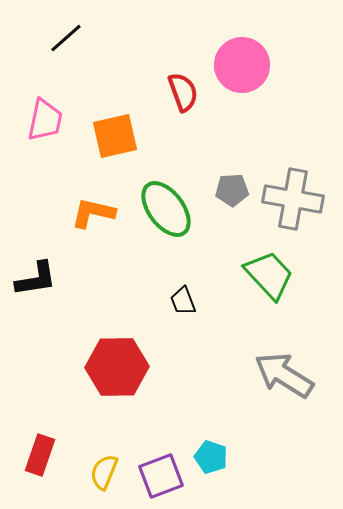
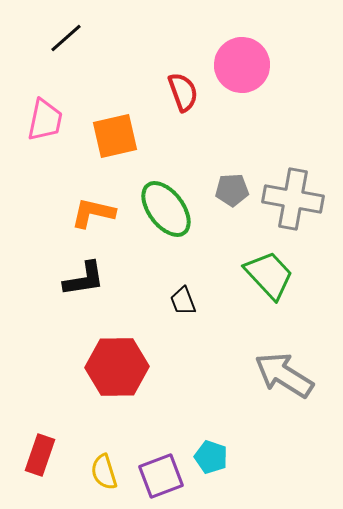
black L-shape: moved 48 px right
yellow semicircle: rotated 39 degrees counterclockwise
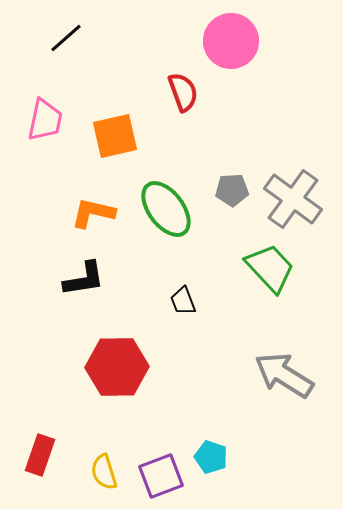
pink circle: moved 11 px left, 24 px up
gray cross: rotated 26 degrees clockwise
green trapezoid: moved 1 px right, 7 px up
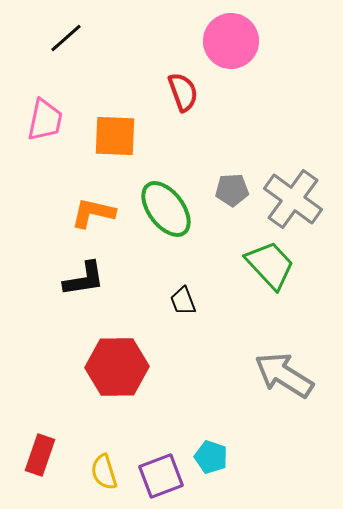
orange square: rotated 15 degrees clockwise
green trapezoid: moved 3 px up
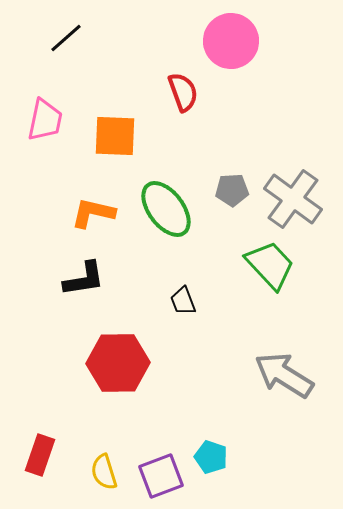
red hexagon: moved 1 px right, 4 px up
